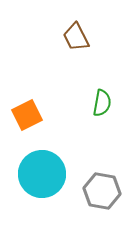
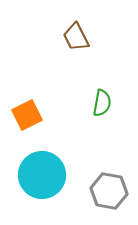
cyan circle: moved 1 px down
gray hexagon: moved 7 px right
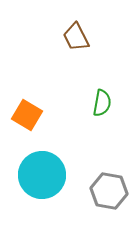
orange square: rotated 32 degrees counterclockwise
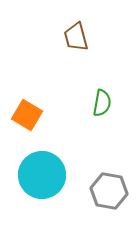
brown trapezoid: rotated 12 degrees clockwise
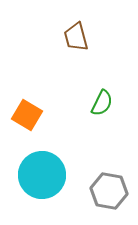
green semicircle: rotated 16 degrees clockwise
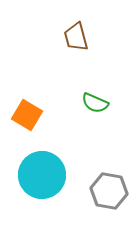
green semicircle: moved 7 px left; rotated 88 degrees clockwise
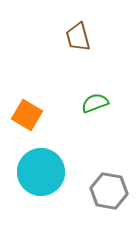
brown trapezoid: moved 2 px right
green semicircle: rotated 136 degrees clockwise
cyan circle: moved 1 px left, 3 px up
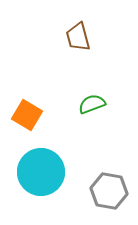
green semicircle: moved 3 px left, 1 px down
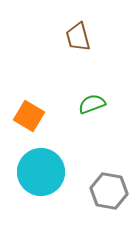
orange square: moved 2 px right, 1 px down
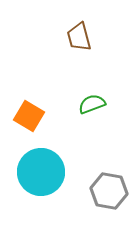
brown trapezoid: moved 1 px right
